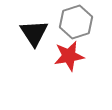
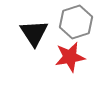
red star: moved 1 px right, 1 px down
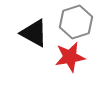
black triangle: rotated 28 degrees counterclockwise
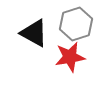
gray hexagon: moved 2 px down
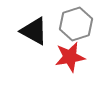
black triangle: moved 2 px up
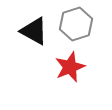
red star: moved 10 px down; rotated 12 degrees counterclockwise
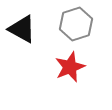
black triangle: moved 12 px left, 2 px up
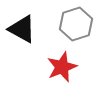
red star: moved 8 px left
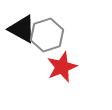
gray hexagon: moved 29 px left, 11 px down
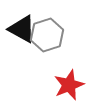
red star: moved 7 px right, 18 px down
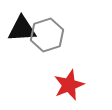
black triangle: rotated 32 degrees counterclockwise
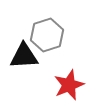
black triangle: moved 2 px right, 27 px down
